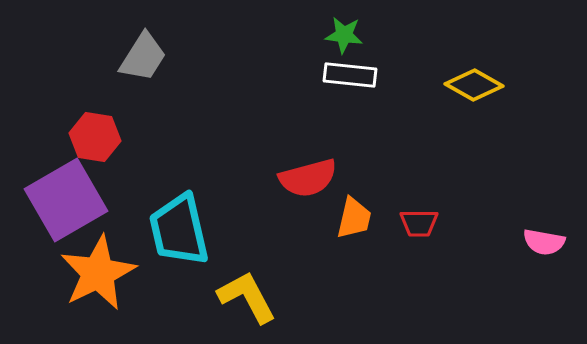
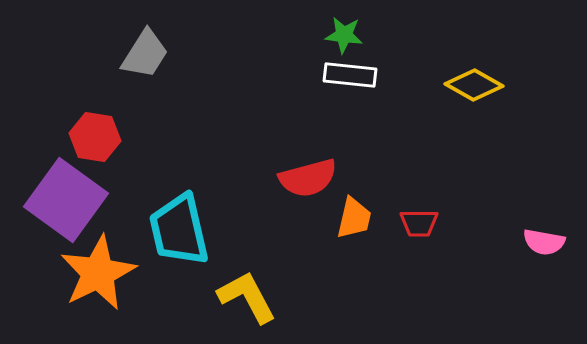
gray trapezoid: moved 2 px right, 3 px up
purple square: rotated 24 degrees counterclockwise
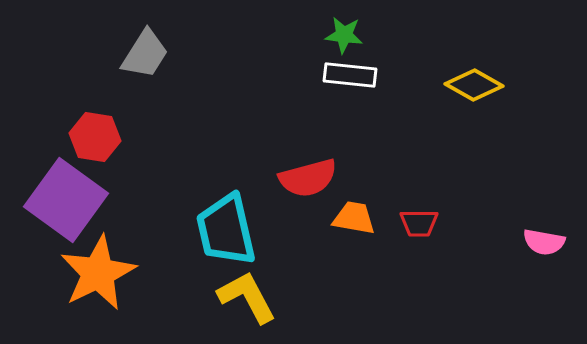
orange trapezoid: rotated 93 degrees counterclockwise
cyan trapezoid: moved 47 px right
